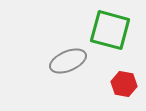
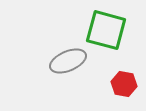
green square: moved 4 px left
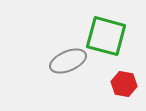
green square: moved 6 px down
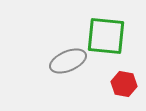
green square: rotated 9 degrees counterclockwise
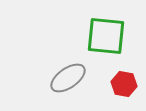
gray ellipse: moved 17 px down; rotated 12 degrees counterclockwise
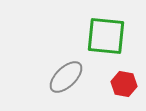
gray ellipse: moved 2 px left, 1 px up; rotated 9 degrees counterclockwise
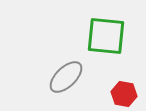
red hexagon: moved 10 px down
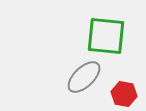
gray ellipse: moved 18 px right
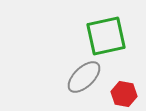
green square: rotated 18 degrees counterclockwise
